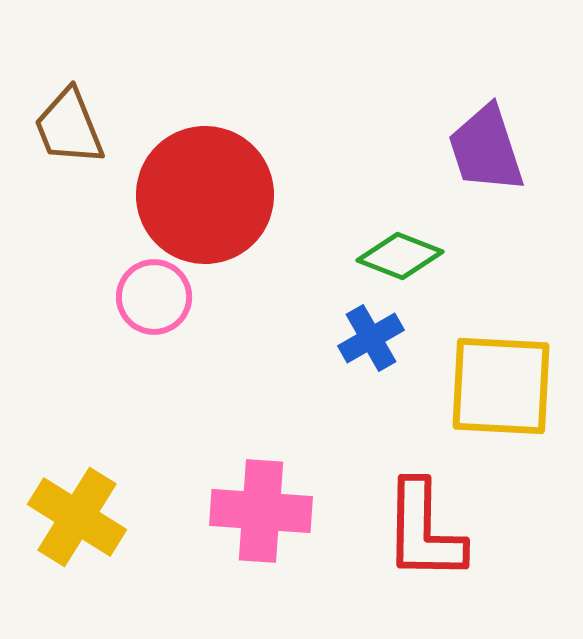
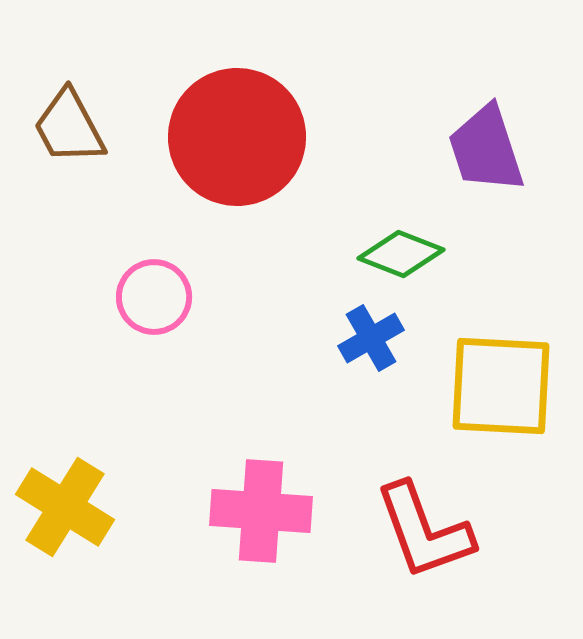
brown trapezoid: rotated 6 degrees counterclockwise
red circle: moved 32 px right, 58 px up
green diamond: moved 1 px right, 2 px up
yellow cross: moved 12 px left, 10 px up
red L-shape: rotated 21 degrees counterclockwise
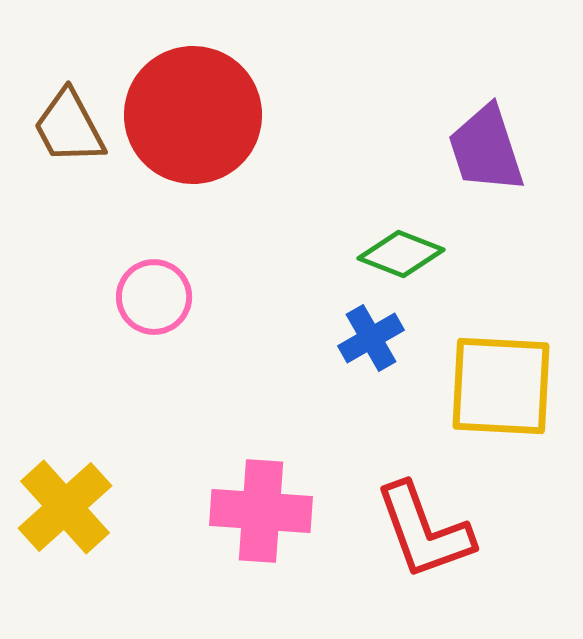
red circle: moved 44 px left, 22 px up
yellow cross: rotated 16 degrees clockwise
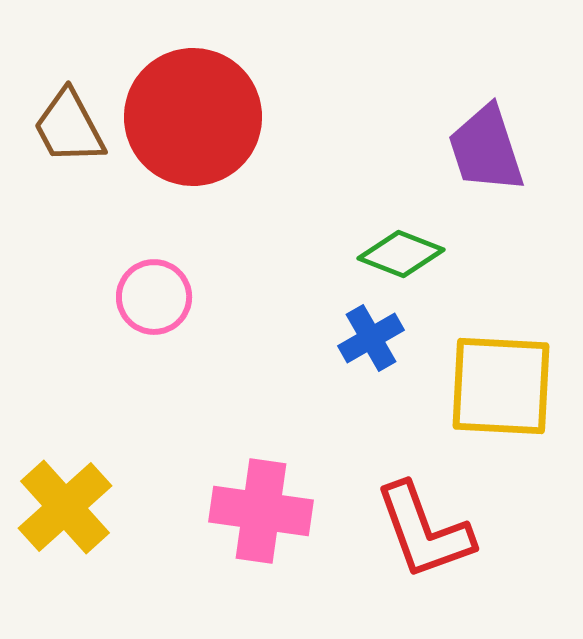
red circle: moved 2 px down
pink cross: rotated 4 degrees clockwise
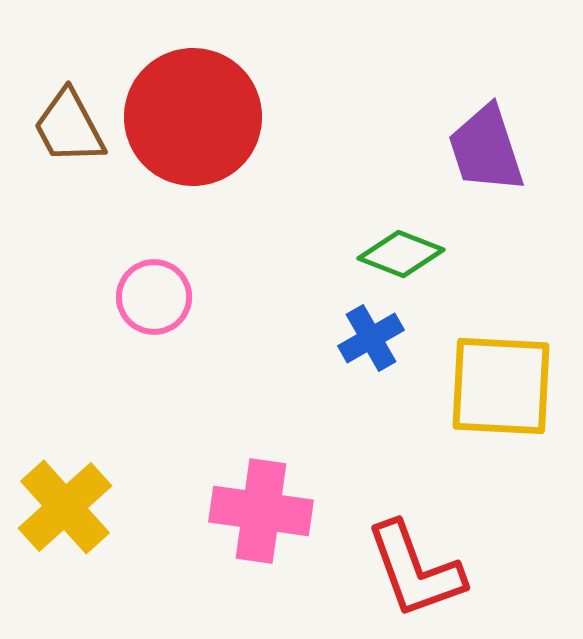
red L-shape: moved 9 px left, 39 px down
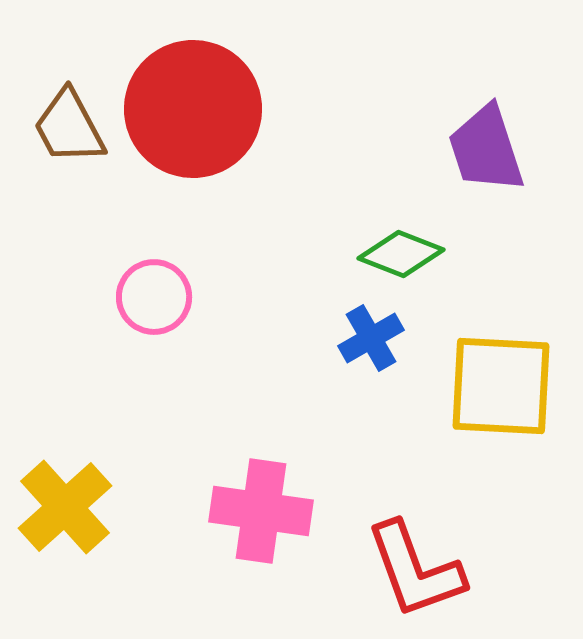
red circle: moved 8 px up
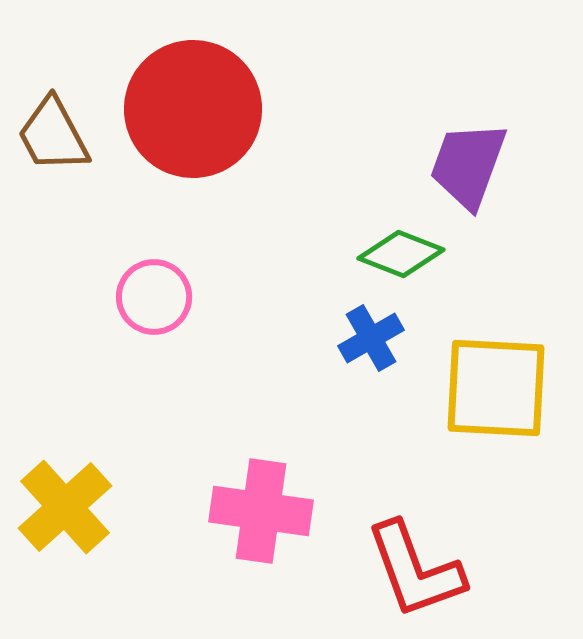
brown trapezoid: moved 16 px left, 8 px down
purple trapezoid: moved 18 px left, 16 px down; rotated 38 degrees clockwise
yellow square: moved 5 px left, 2 px down
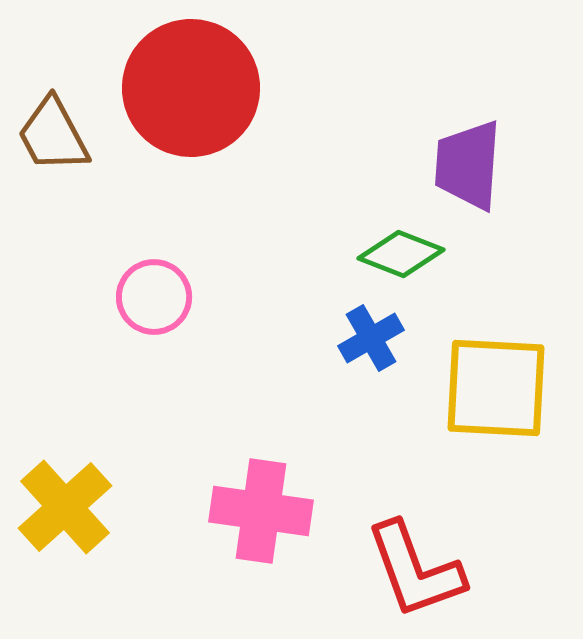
red circle: moved 2 px left, 21 px up
purple trapezoid: rotated 16 degrees counterclockwise
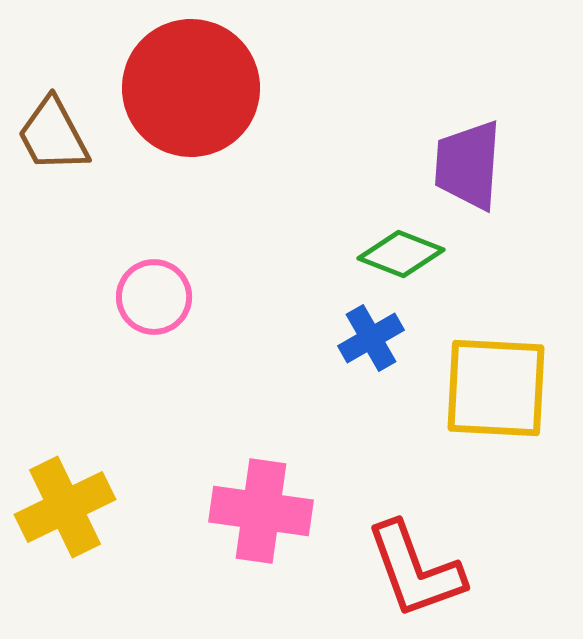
yellow cross: rotated 16 degrees clockwise
